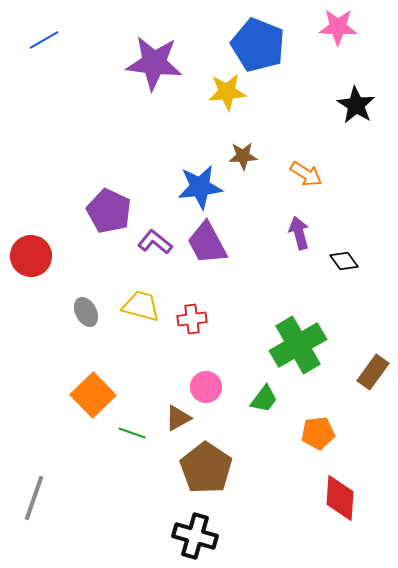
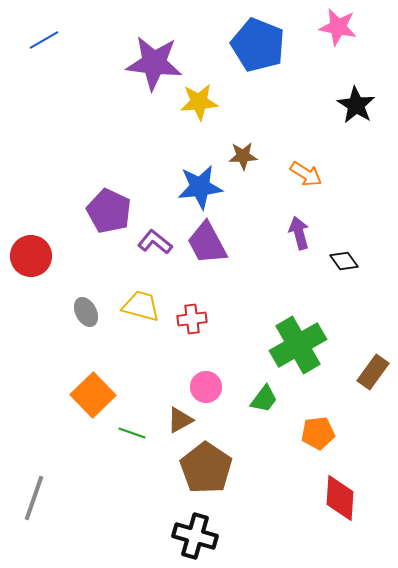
pink star: rotated 9 degrees clockwise
yellow star: moved 28 px left, 10 px down
brown triangle: moved 2 px right, 2 px down
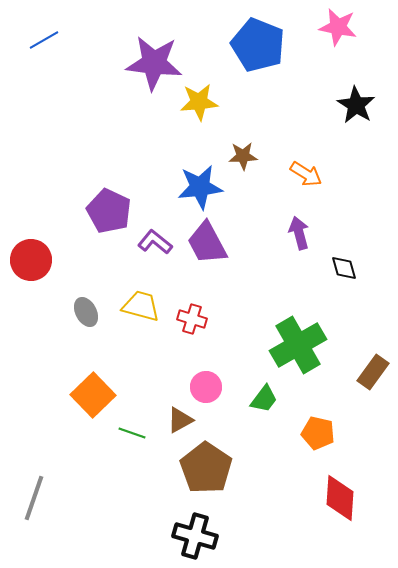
red circle: moved 4 px down
black diamond: moved 7 px down; rotated 20 degrees clockwise
red cross: rotated 24 degrees clockwise
orange pentagon: rotated 20 degrees clockwise
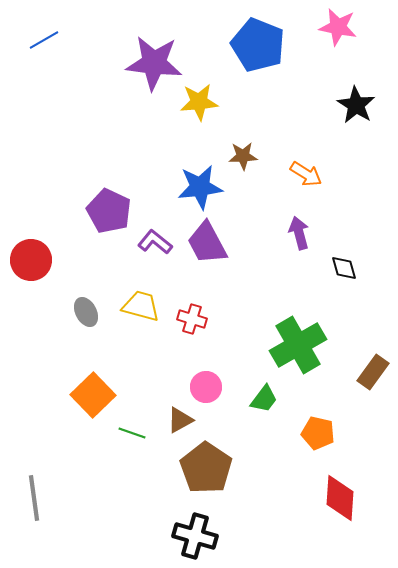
gray line: rotated 27 degrees counterclockwise
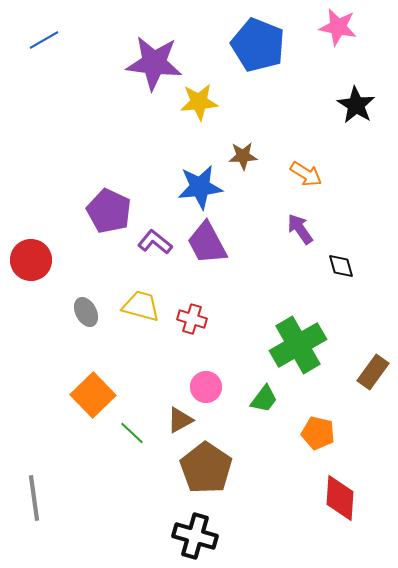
purple arrow: moved 1 px right, 4 px up; rotated 20 degrees counterclockwise
black diamond: moved 3 px left, 2 px up
green line: rotated 24 degrees clockwise
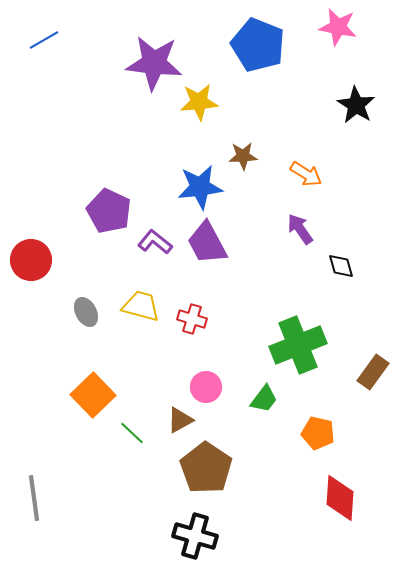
green cross: rotated 8 degrees clockwise
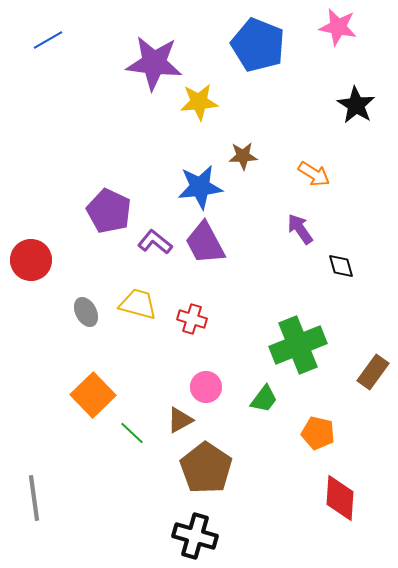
blue line: moved 4 px right
orange arrow: moved 8 px right
purple trapezoid: moved 2 px left
yellow trapezoid: moved 3 px left, 2 px up
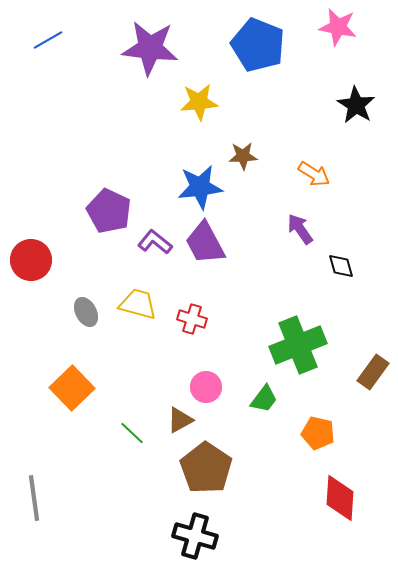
purple star: moved 4 px left, 15 px up
orange square: moved 21 px left, 7 px up
